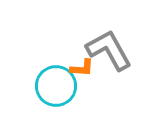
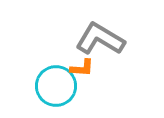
gray L-shape: moved 9 px left, 11 px up; rotated 30 degrees counterclockwise
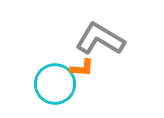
cyan circle: moved 1 px left, 2 px up
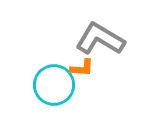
cyan circle: moved 1 px left, 1 px down
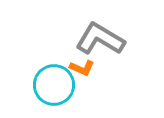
orange L-shape: rotated 20 degrees clockwise
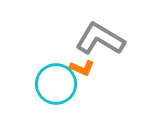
cyan circle: moved 2 px right, 1 px up
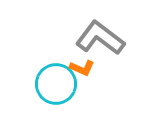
gray L-shape: moved 1 px up; rotated 6 degrees clockwise
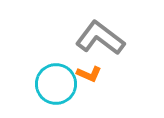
orange L-shape: moved 7 px right, 6 px down
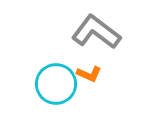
gray L-shape: moved 4 px left, 6 px up
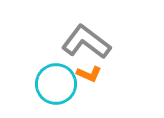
gray L-shape: moved 10 px left, 10 px down
